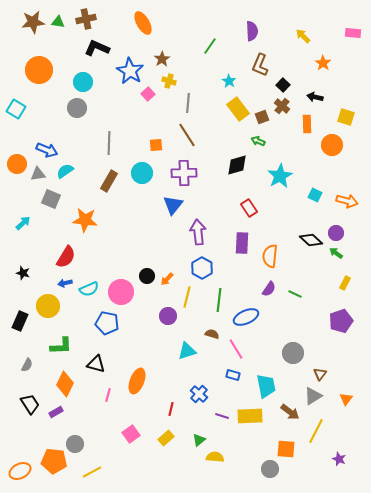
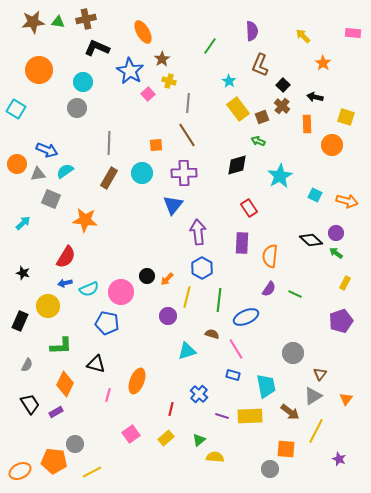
orange ellipse at (143, 23): moved 9 px down
brown rectangle at (109, 181): moved 3 px up
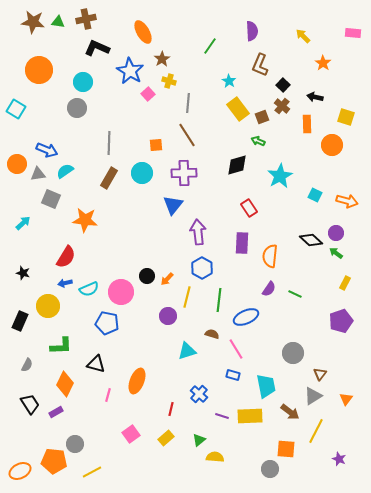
brown star at (33, 22): rotated 15 degrees clockwise
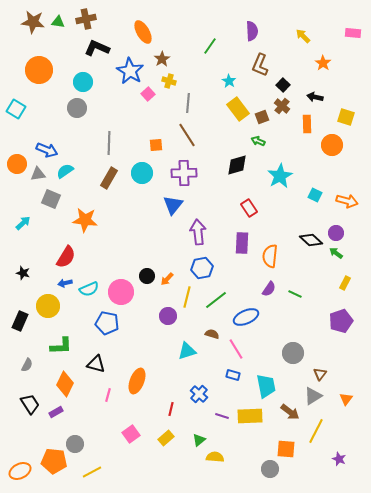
blue hexagon at (202, 268): rotated 20 degrees clockwise
green line at (219, 300): moved 3 px left; rotated 45 degrees clockwise
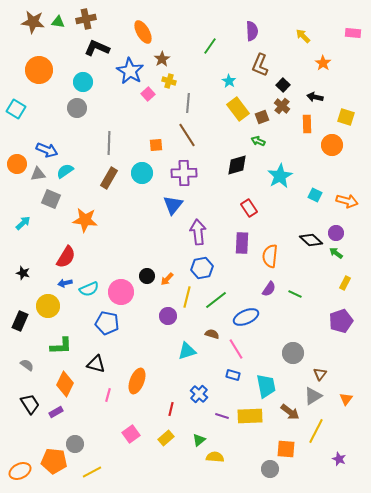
gray semicircle at (27, 365): rotated 80 degrees counterclockwise
